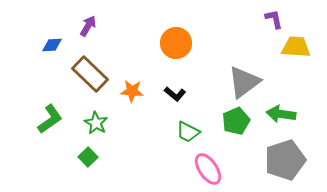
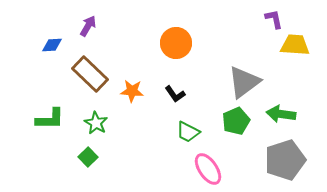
yellow trapezoid: moved 1 px left, 2 px up
black L-shape: rotated 15 degrees clockwise
green L-shape: rotated 36 degrees clockwise
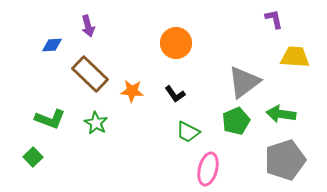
purple arrow: rotated 135 degrees clockwise
yellow trapezoid: moved 12 px down
green L-shape: rotated 20 degrees clockwise
green square: moved 55 px left
pink ellipse: rotated 48 degrees clockwise
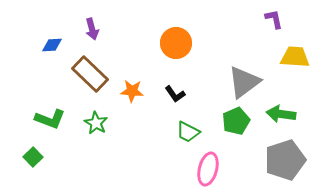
purple arrow: moved 4 px right, 3 px down
